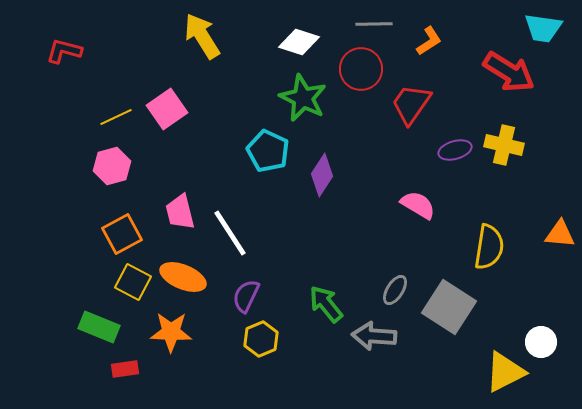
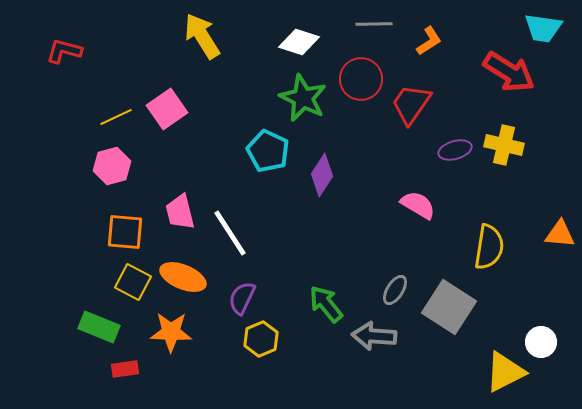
red circle: moved 10 px down
orange square: moved 3 px right, 2 px up; rotated 33 degrees clockwise
purple semicircle: moved 4 px left, 2 px down
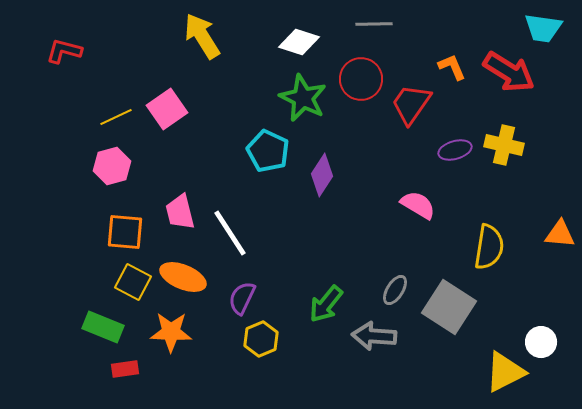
orange L-shape: moved 23 px right, 26 px down; rotated 80 degrees counterclockwise
green arrow: rotated 102 degrees counterclockwise
green rectangle: moved 4 px right
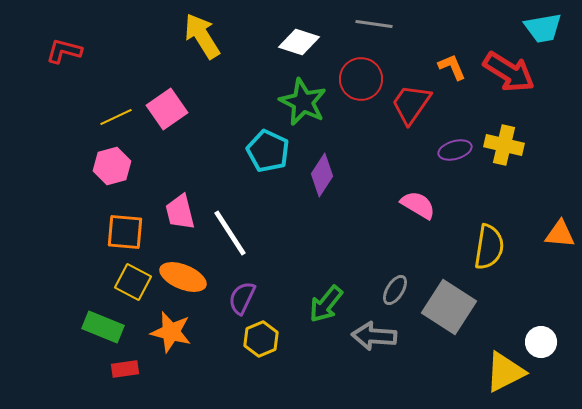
gray line: rotated 9 degrees clockwise
cyan trapezoid: rotated 18 degrees counterclockwise
green star: moved 4 px down
orange star: rotated 12 degrees clockwise
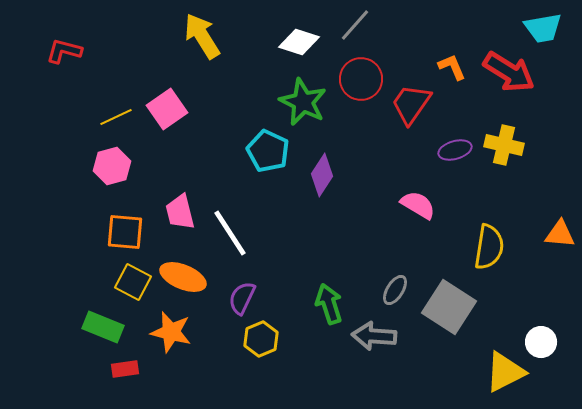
gray line: moved 19 px left, 1 px down; rotated 57 degrees counterclockwise
green arrow: moved 3 px right; rotated 123 degrees clockwise
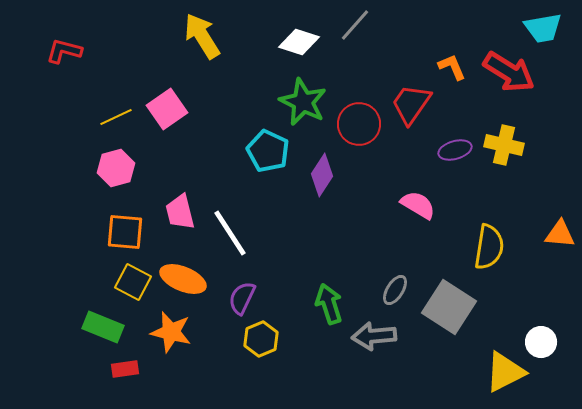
red circle: moved 2 px left, 45 px down
pink hexagon: moved 4 px right, 2 px down
orange ellipse: moved 2 px down
gray arrow: rotated 9 degrees counterclockwise
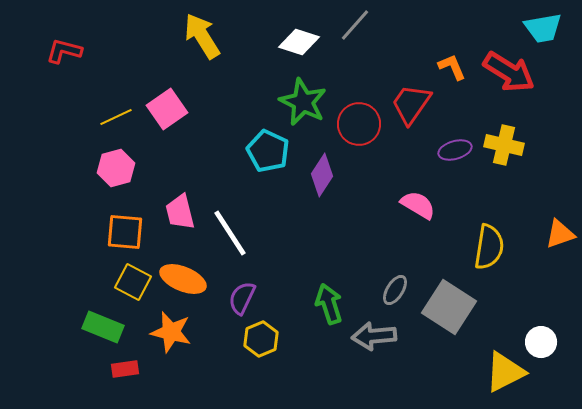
orange triangle: rotated 24 degrees counterclockwise
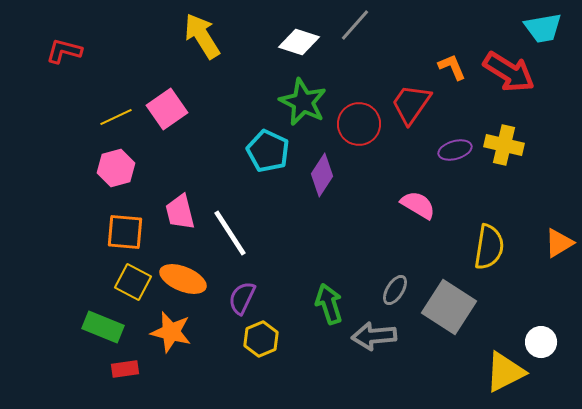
orange triangle: moved 1 px left, 9 px down; rotated 12 degrees counterclockwise
